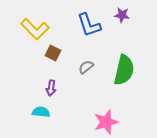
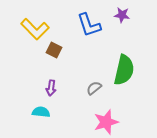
brown square: moved 1 px right, 3 px up
gray semicircle: moved 8 px right, 21 px down
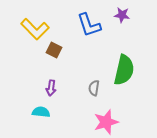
gray semicircle: rotated 42 degrees counterclockwise
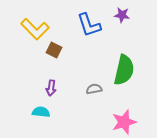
gray semicircle: moved 1 px down; rotated 70 degrees clockwise
pink star: moved 18 px right
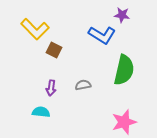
blue L-shape: moved 13 px right, 10 px down; rotated 40 degrees counterclockwise
gray semicircle: moved 11 px left, 4 px up
